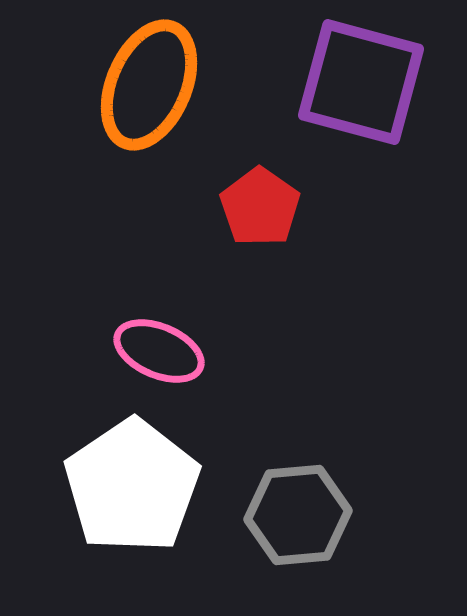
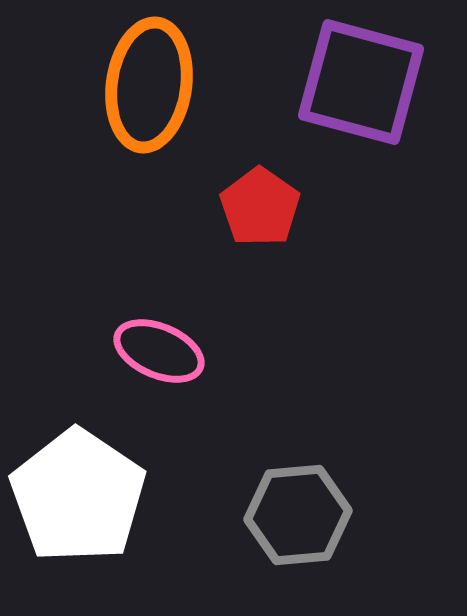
orange ellipse: rotated 15 degrees counterclockwise
white pentagon: moved 54 px left, 10 px down; rotated 4 degrees counterclockwise
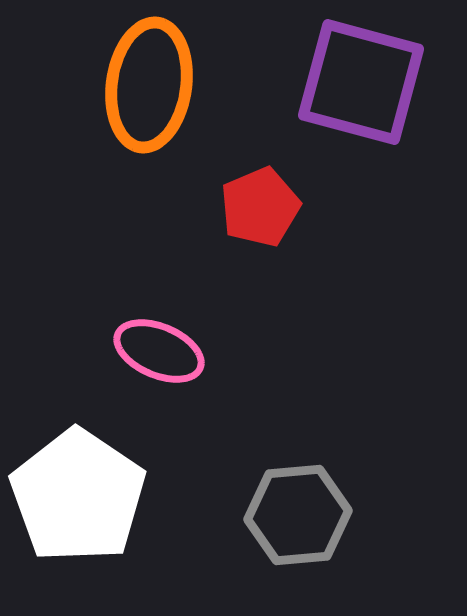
red pentagon: rotated 14 degrees clockwise
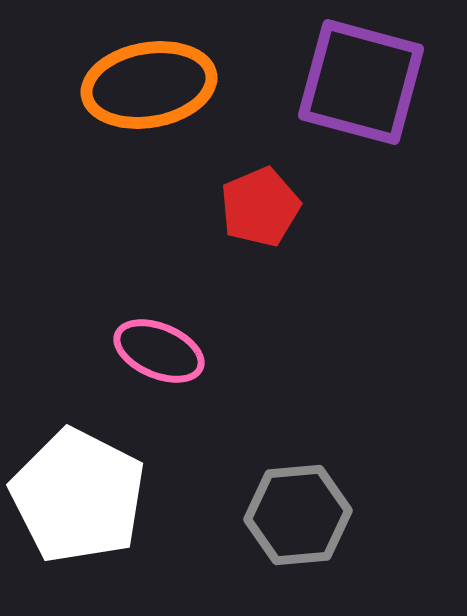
orange ellipse: rotated 72 degrees clockwise
white pentagon: rotated 7 degrees counterclockwise
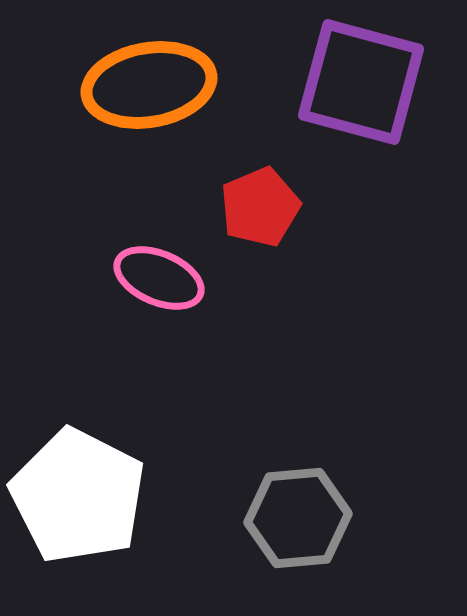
pink ellipse: moved 73 px up
gray hexagon: moved 3 px down
